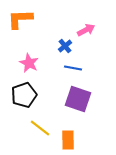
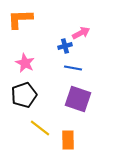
pink arrow: moved 5 px left, 3 px down
blue cross: rotated 24 degrees clockwise
pink star: moved 4 px left
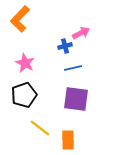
orange L-shape: rotated 44 degrees counterclockwise
blue line: rotated 24 degrees counterclockwise
purple square: moved 2 px left; rotated 12 degrees counterclockwise
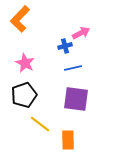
yellow line: moved 4 px up
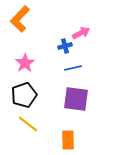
pink star: rotated 12 degrees clockwise
yellow line: moved 12 px left
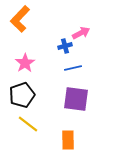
black pentagon: moved 2 px left
